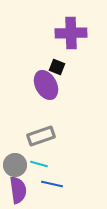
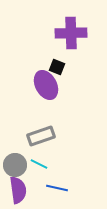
cyan line: rotated 12 degrees clockwise
blue line: moved 5 px right, 4 px down
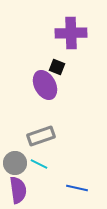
purple ellipse: moved 1 px left
gray circle: moved 2 px up
blue line: moved 20 px right
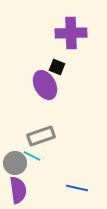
cyan line: moved 7 px left, 8 px up
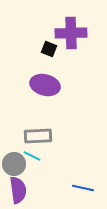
black square: moved 8 px left, 18 px up
purple ellipse: rotated 48 degrees counterclockwise
gray rectangle: moved 3 px left; rotated 16 degrees clockwise
gray circle: moved 1 px left, 1 px down
blue line: moved 6 px right
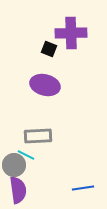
cyan line: moved 6 px left, 1 px up
gray circle: moved 1 px down
blue line: rotated 20 degrees counterclockwise
